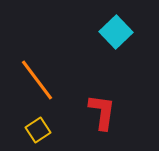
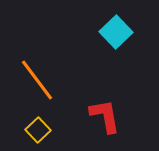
red L-shape: moved 3 px right, 4 px down; rotated 18 degrees counterclockwise
yellow square: rotated 10 degrees counterclockwise
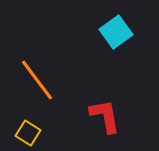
cyan square: rotated 8 degrees clockwise
yellow square: moved 10 px left, 3 px down; rotated 15 degrees counterclockwise
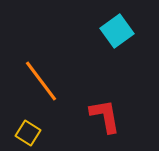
cyan square: moved 1 px right, 1 px up
orange line: moved 4 px right, 1 px down
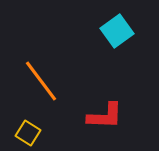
red L-shape: rotated 102 degrees clockwise
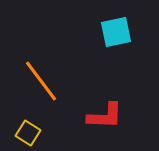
cyan square: moved 1 px left, 1 px down; rotated 24 degrees clockwise
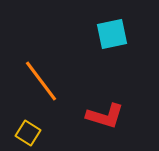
cyan square: moved 4 px left, 2 px down
red L-shape: rotated 15 degrees clockwise
